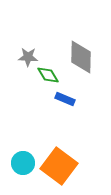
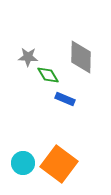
orange square: moved 2 px up
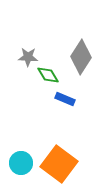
gray diamond: rotated 32 degrees clockwise
cyan circle: moved 2 px left
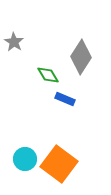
gray star: moved 14 px left, 15 px up; rotated 30 degrees clockwise
cyan circle: moved 4 px right, 4 px up
